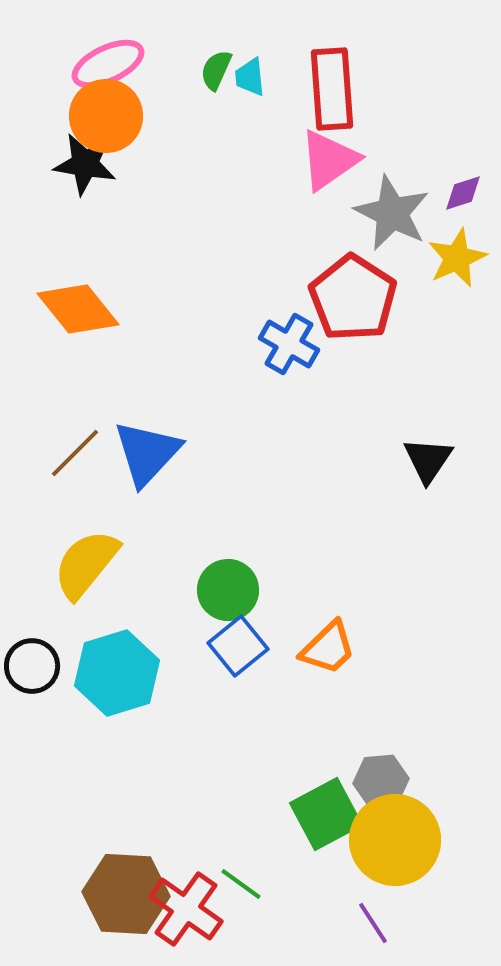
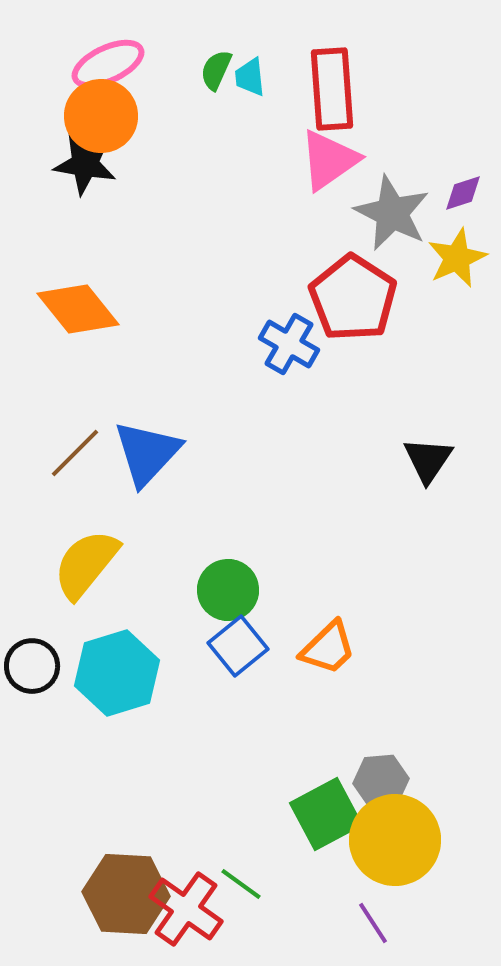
orange circle: moved 5 px left
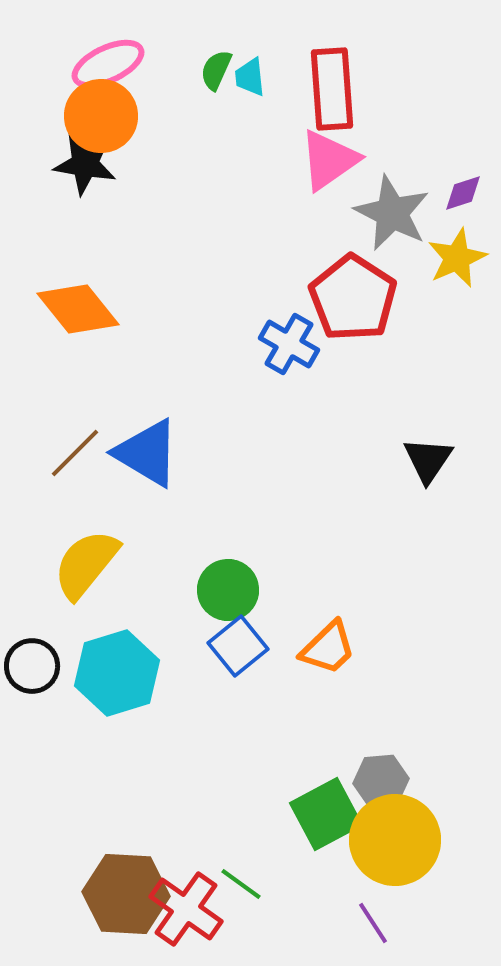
blue triangle: rotated 42 degrees counterclockwise
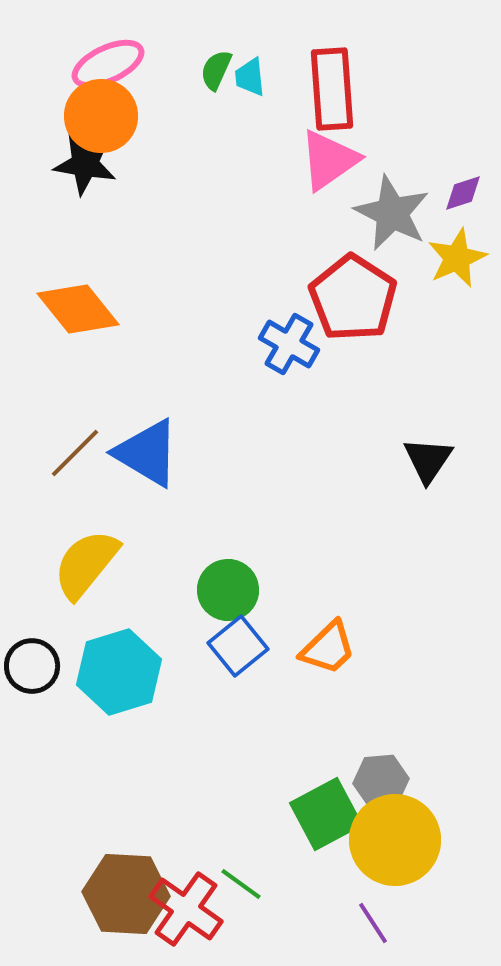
cyan hexagon: moved 2 px right, 1 px up
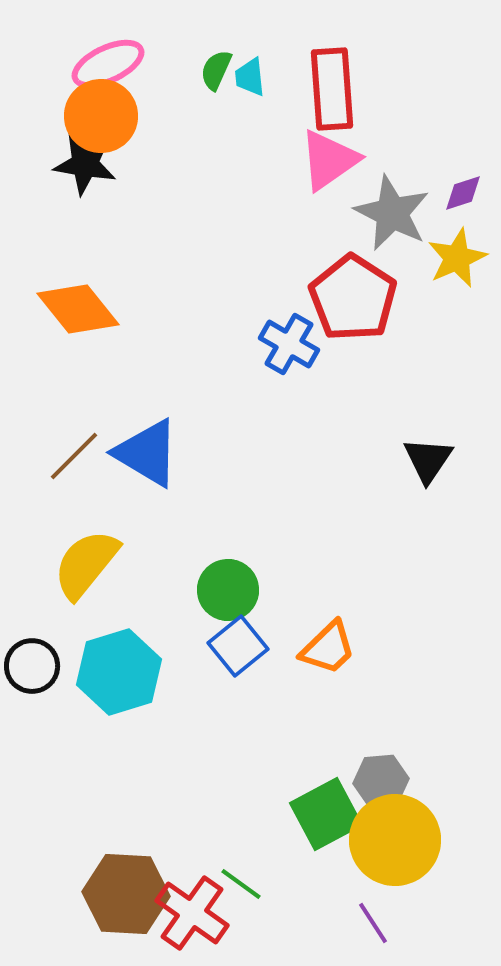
brown line: moved 1 px left, 3 px down
red cross: moved 6 px right, 4 px down
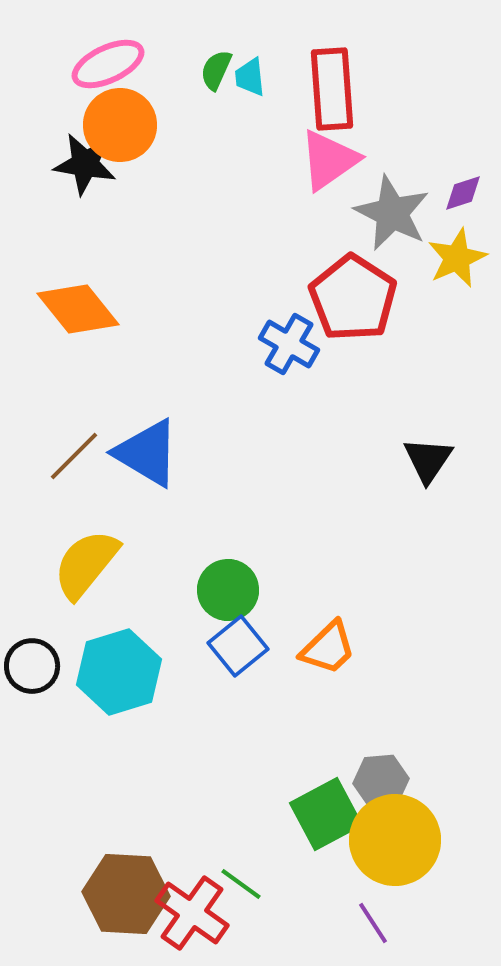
orange circle: moved 19 px right, 9 px down
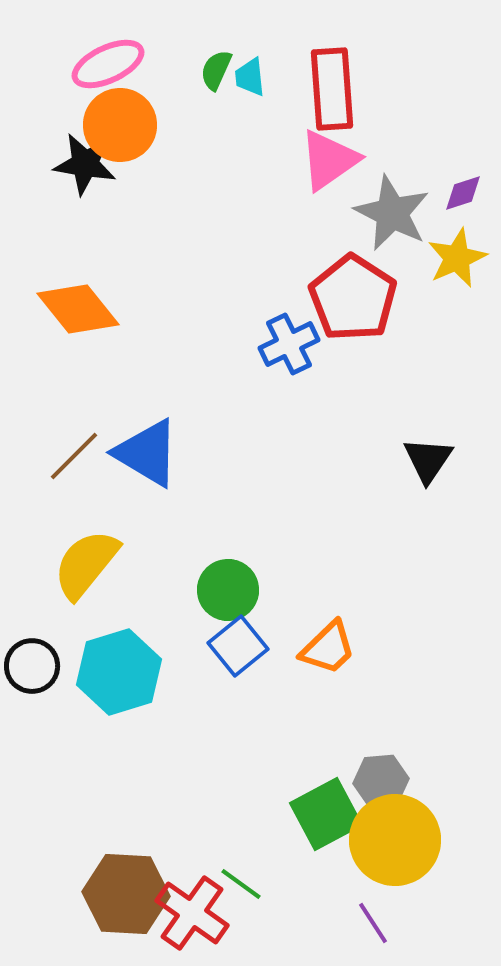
blue cross: rotated 34 degrees clockwise
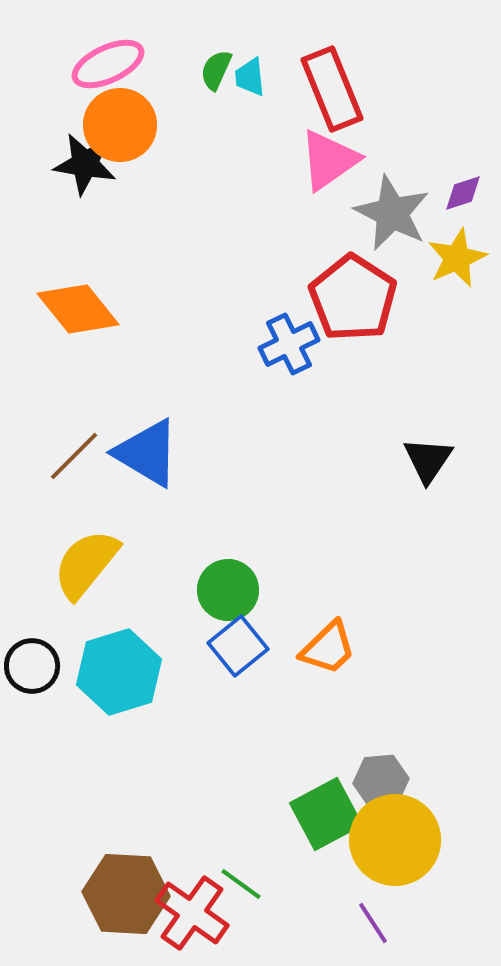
red rectangle: rotated 18 degrees counterclockwise
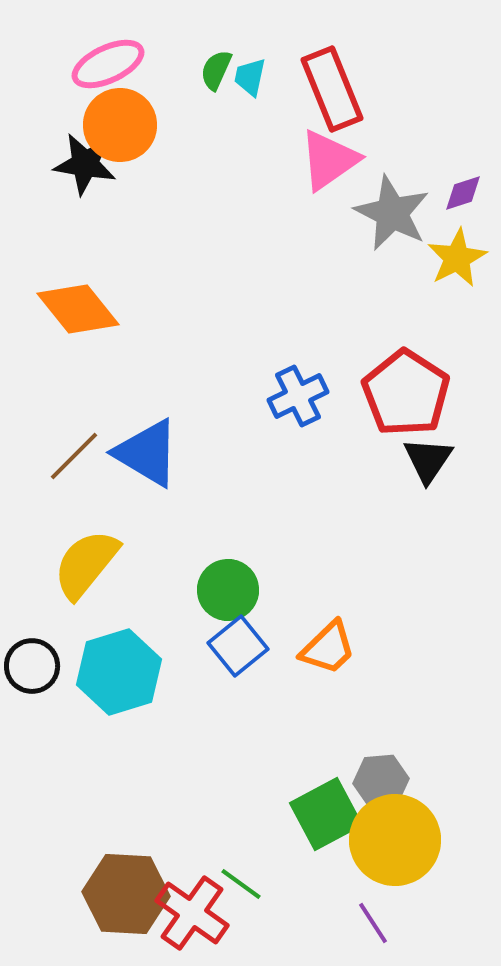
cyan trapezoid: rotated 18 degrees clockwise
yellow star: rotated 4 degrees counterclockwise
red pentagon: moved 53 px right, 95 px down
blue cross: moved 9 px right, 52 px down
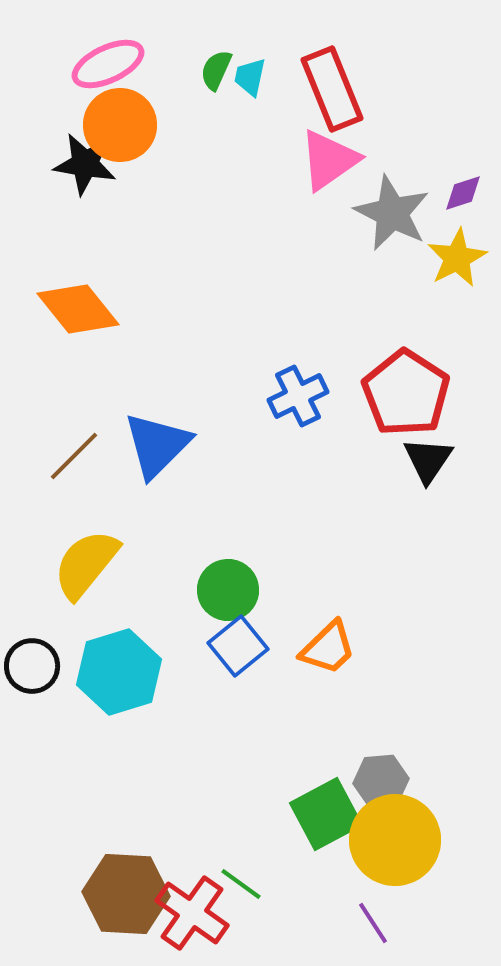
blue triangle: moved 10 px right, 8 px up; rotated 44 degrees clockwise
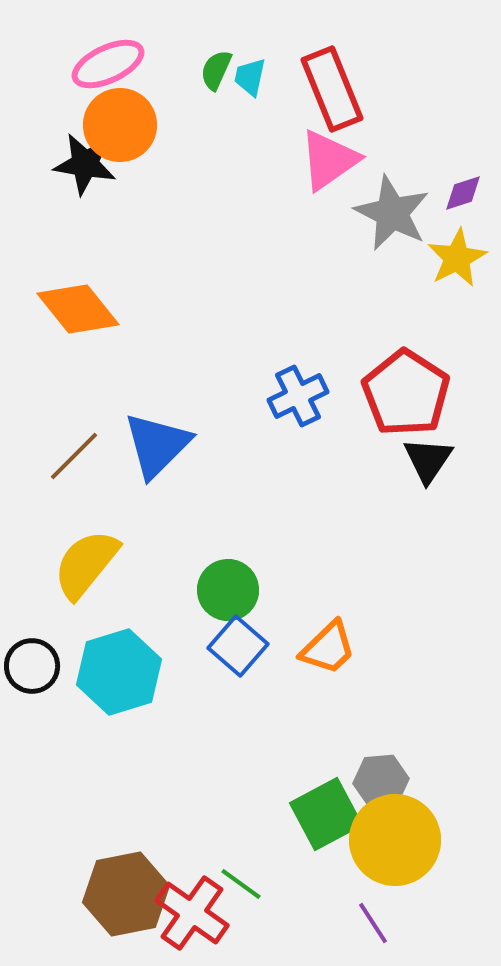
blue square: rotated 10 degrees counterclockwise
brown hexagon: rotated 14 degrees counterclockwise
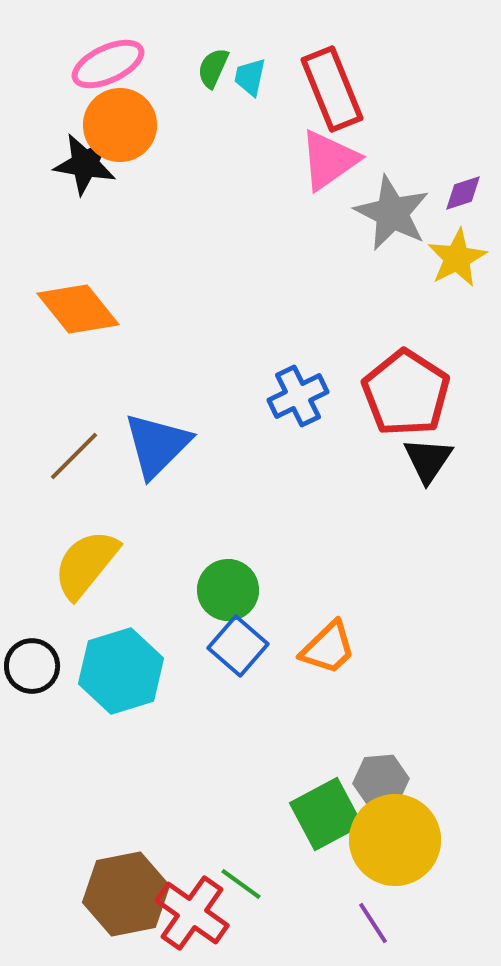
green semicircle: moved 3 px left, 2 px up
cyan hexagon: moved 2 px right, 1 px up
